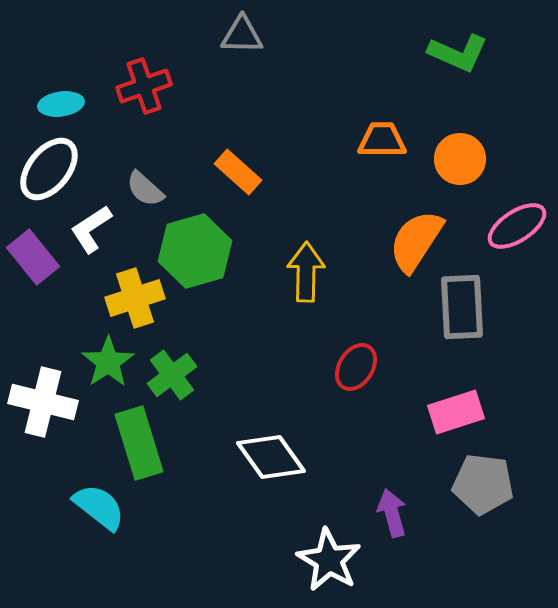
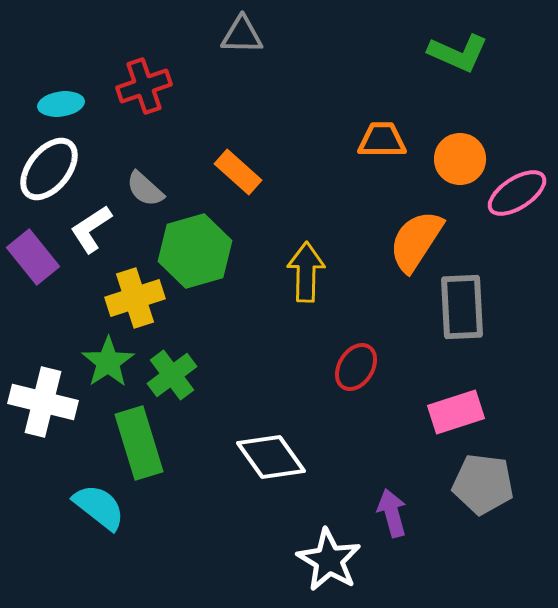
pink ellipse: moved 33 px up
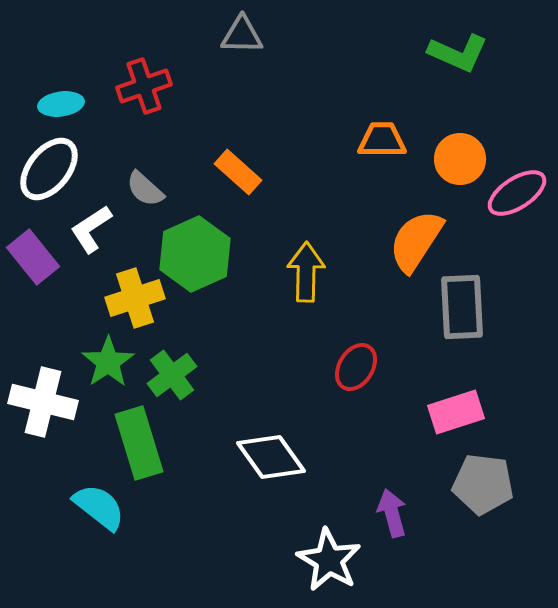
green hexagon: moved 3 px down; rotated 8 degrees counterclockwise
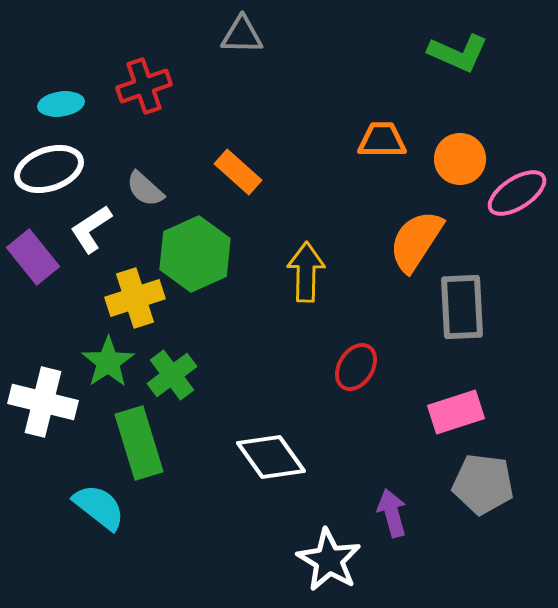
white ellipse: rotated 32 degrees clockwise
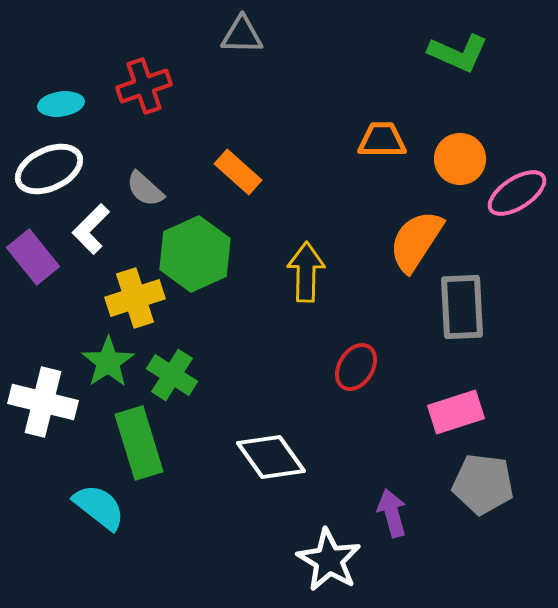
white ellipse: rotated 6 degrees counterclockwise
white L-shape: rotated 12 degrees counterclockwise
green cross: rotated 21 degrees counterclockwise
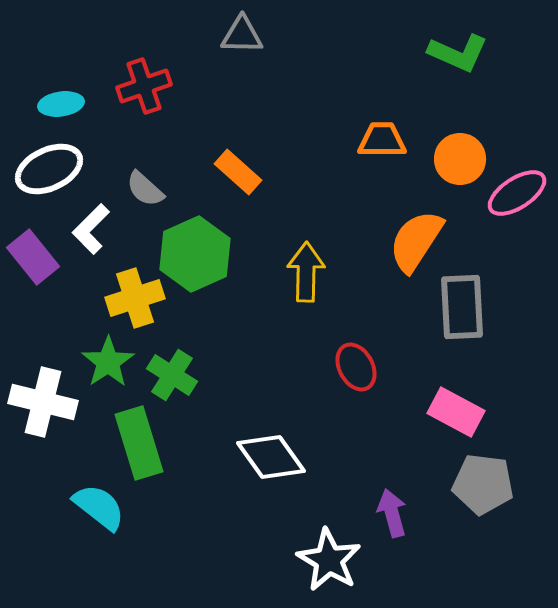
red ellipse: rotated 60 degrees counterclockwise
pink rectangle: rotated 46 degrees clockwise
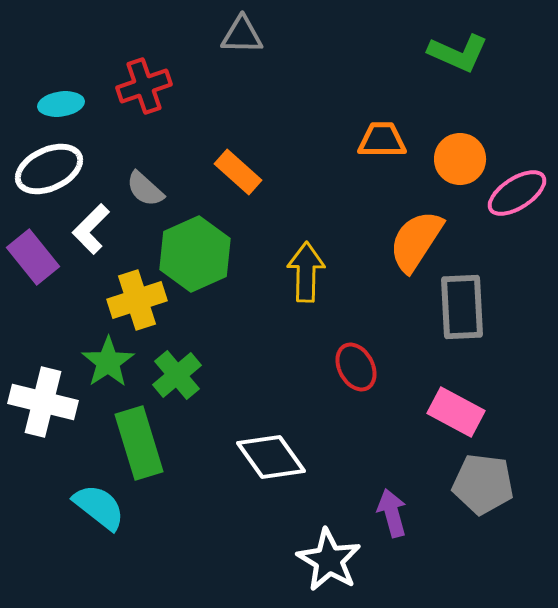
yellow cross: moved 2 px right, 2 px down
green cross: moved 5 px right; rotated 18 degrees clockwise
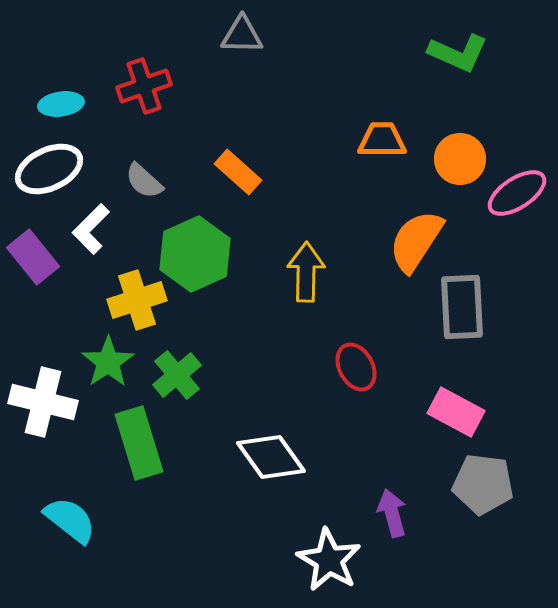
gray semicircle: moved 1 px left, 8 px up
cyan semicircle: moved 29 px left, 13 px down
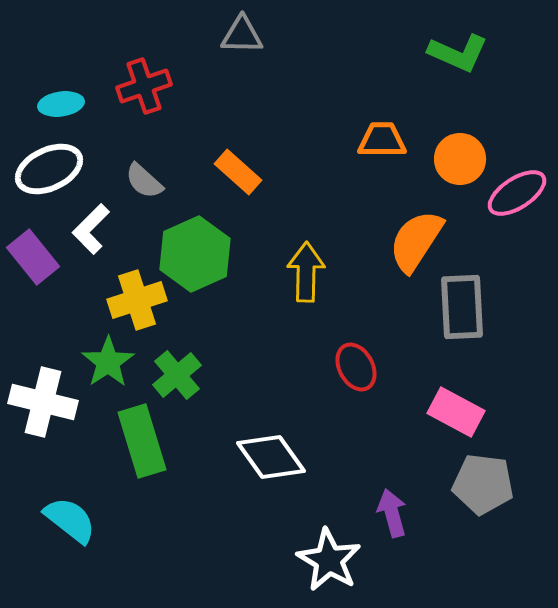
green rectangle: moved 3 px right, 2 px up
